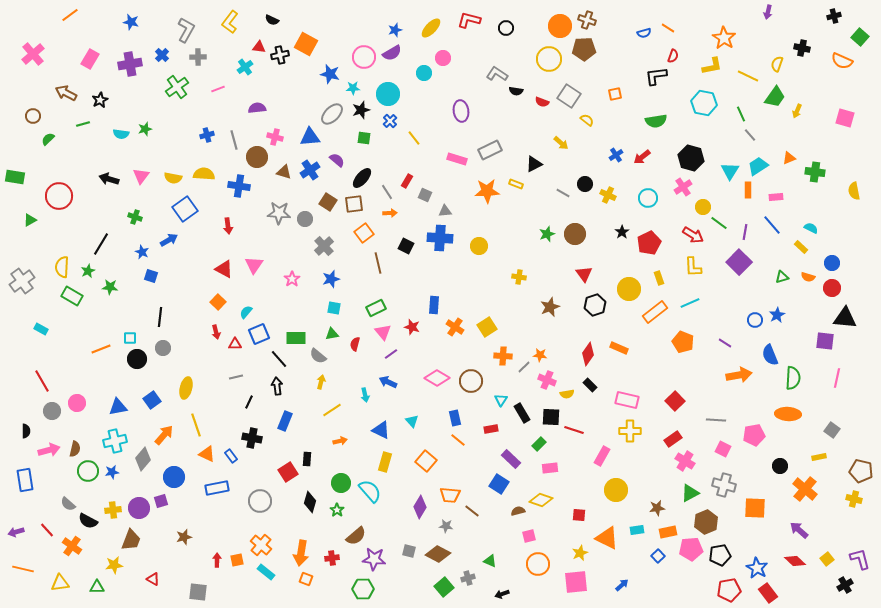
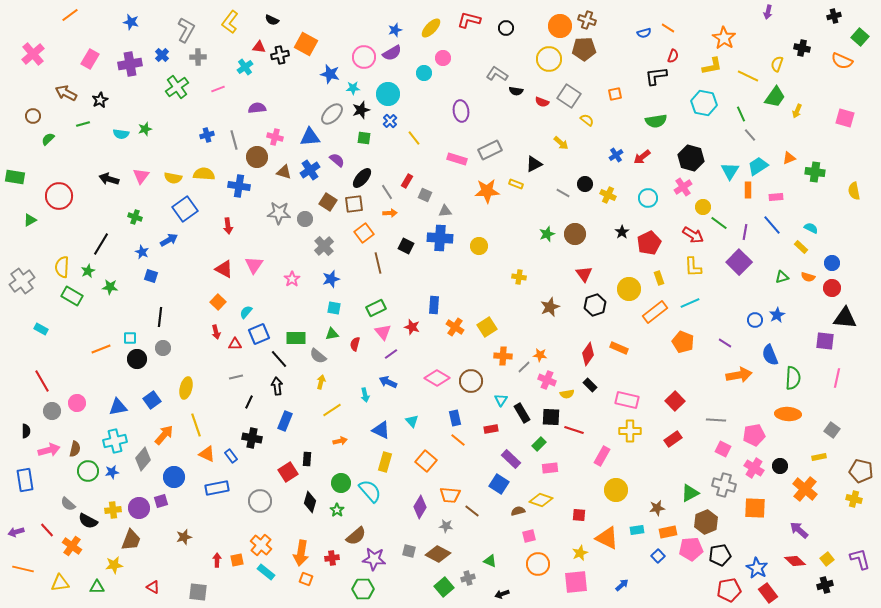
pink cross at (685, 461): moved 69 px right, 7 px down
red triangle at (153, 579): moved 8 px down
black cross at (845, 585): moved 20 px left; rotated 14 degrees clockwise
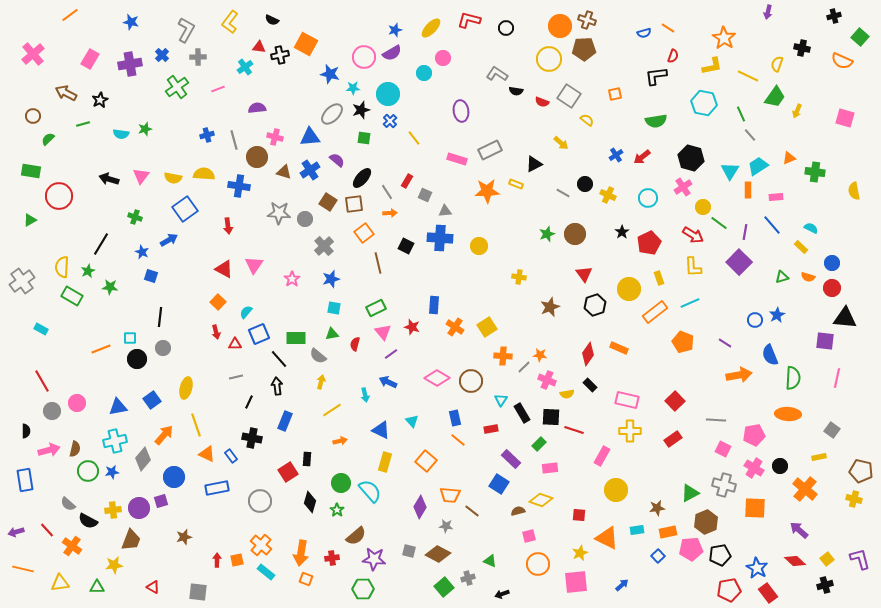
green rectangle at (15, 177): moved 16 px right, 6 px up
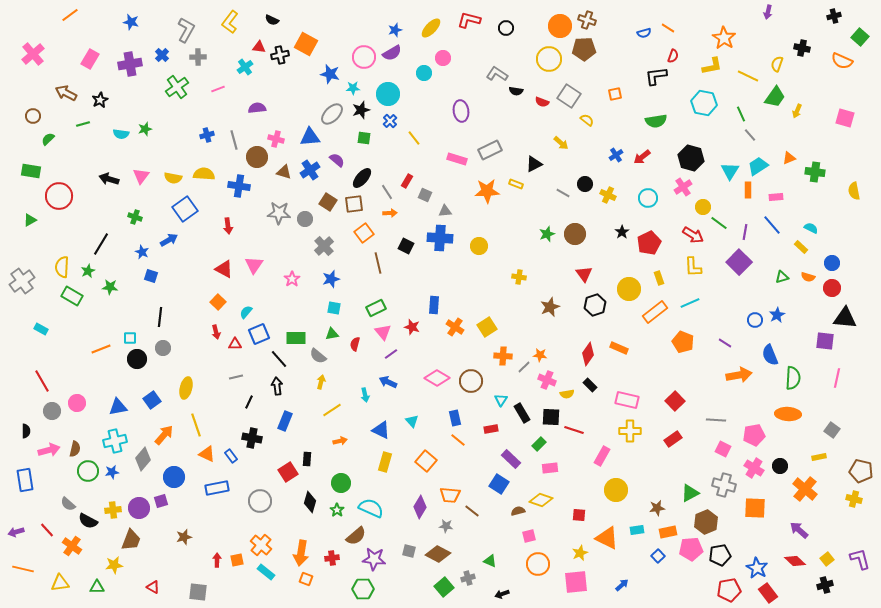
pink cross at (275, 137): moved 1 px right, 2 px down
cyan semicircle at (370, 491): moved 1 px right, 17 px down; rotated 25 degrees counterclockwise
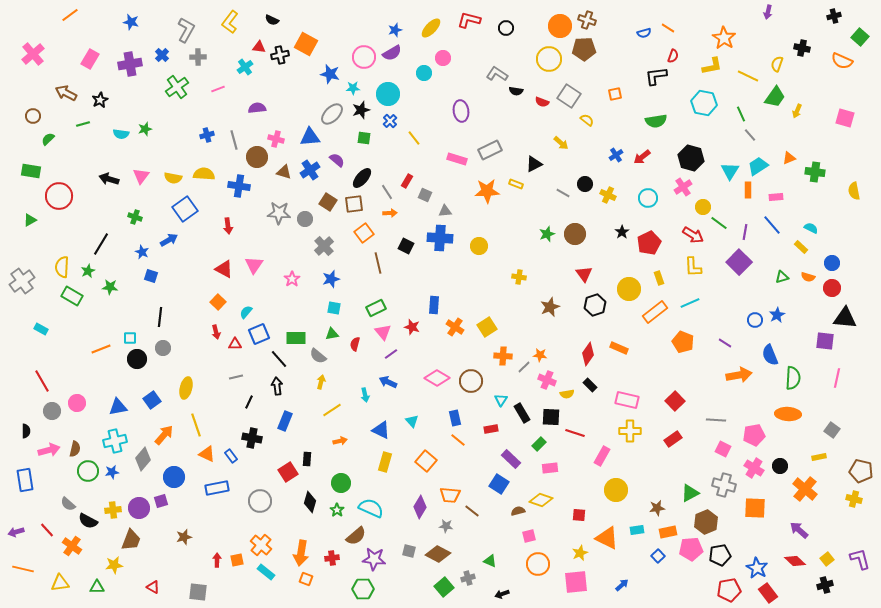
red line at (574, 430): moved 1 px right, 3 px down
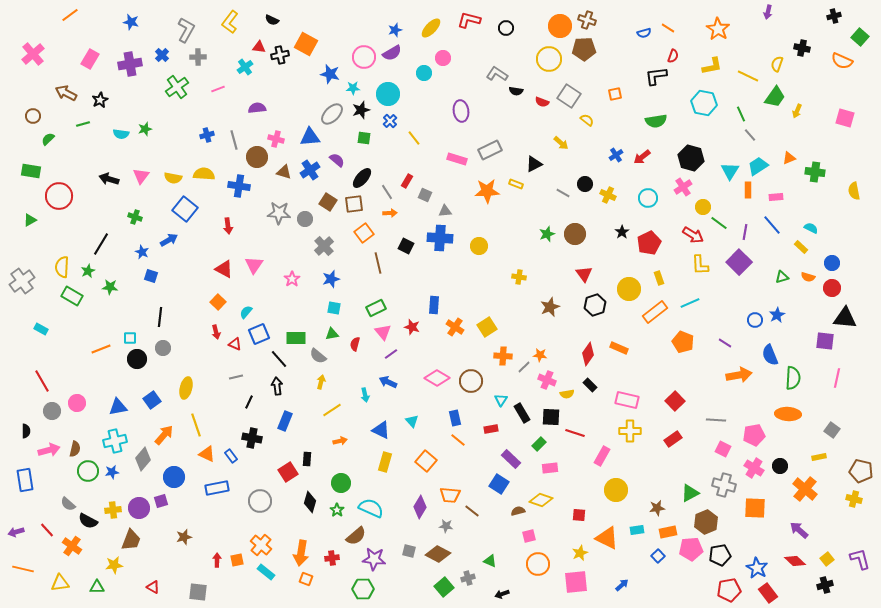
orange star at (724, 38): moved 6 px left, 9 px up
blue square at (185, 209): rotated 15 degrees counterclockwise
yellow L-shape at (693, 267): moved 7 px right, 2 px up
red triangle at (235, 344): rotated 24 degrees clockwise
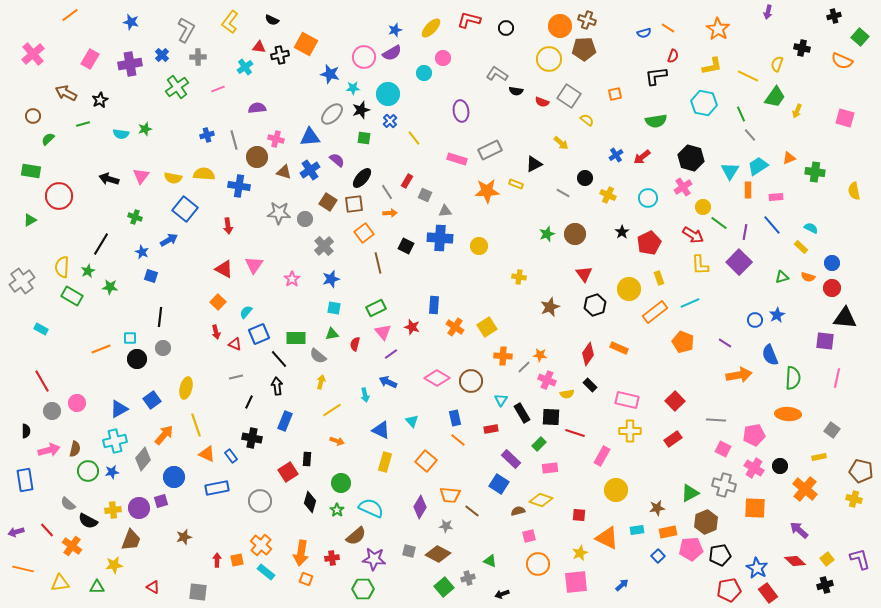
black circle at (585, 184): moved 6 px up
blue triangle at (118, 407): moved 1 px right, 2 px down; rotated 18 degrees counterclockwise
orange arrow at (340, 441): moved 3 px left; rotated 32 degrees clockwise
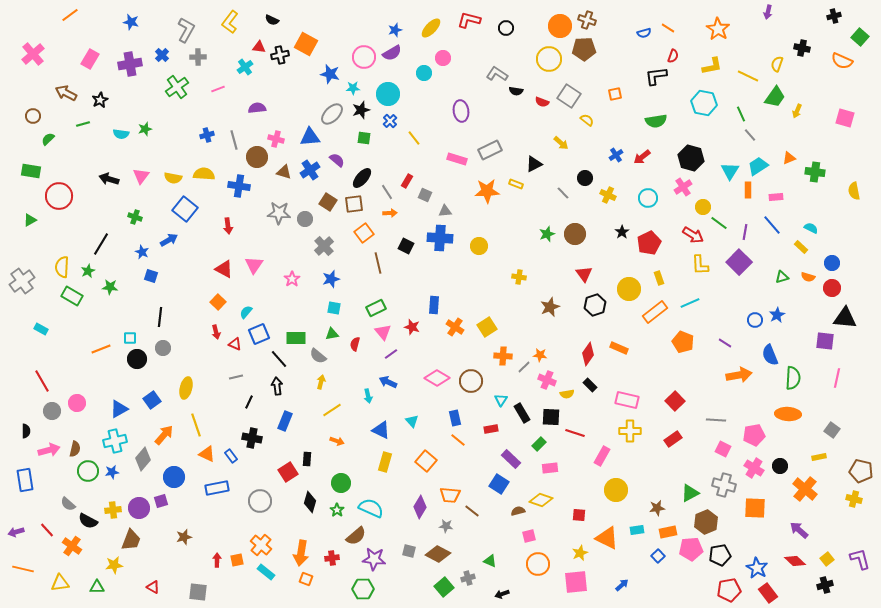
gray line at (563, 193): rotated 16 degrees clockwise
cyan arrow at (365, 395): moved 3 px right, 1 px down
